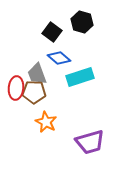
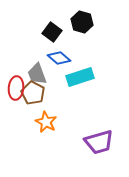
brown pentagon: moved 1 px left, 1 px down; rotated 25 degrees clockwise
purple trapezoid: moved 9 px right
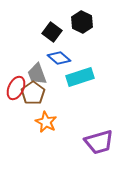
black hexagon: rotated 10 degrees clockwise
red ellipse: rotated 20 degrees clockwise
brown pentagon: rotated 10 degrees clockwise
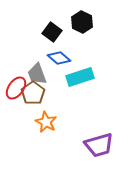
red ellipse: rotated 10 degrees clockwise
purple trapezoid: moved 3 px down
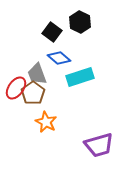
black hexagon: moved 2 px left
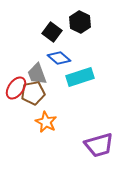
brown pentagon: rotated 25 degrees clockwise
